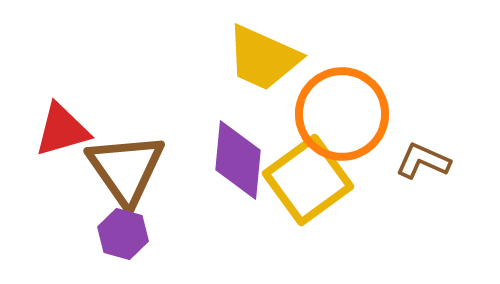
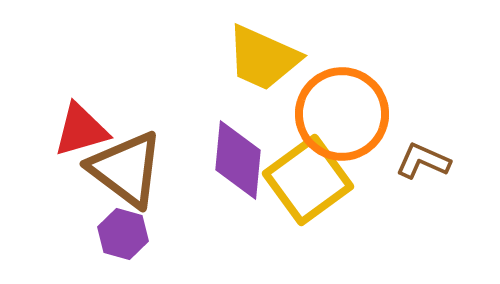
red triangle: moved 19 px right
brown triangle: rotated 18 degrees counterclockwise
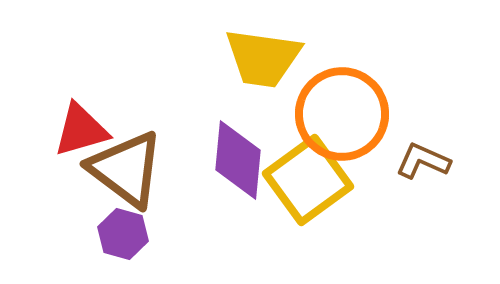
yellow trapezoid: rotated 16 degrees counterclockwise
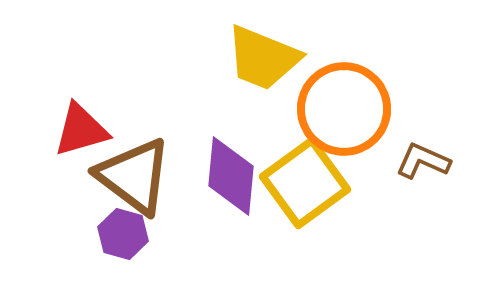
yellow trapezoid: rotated 14 degrees clockwise
orange circle: moved 2 px right, 5 px up
purple diamond: moved 7 px left, 16 px down
brown triangle: moved 8 px right, 7 px down
yellow square: moved 3 px left, 3 px down
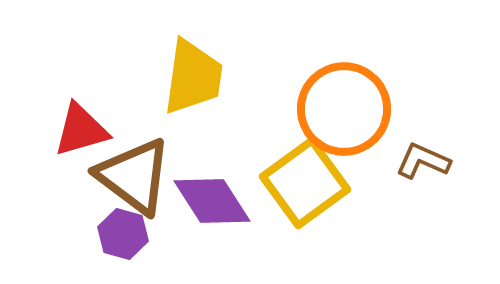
yellow trapezoid: moved 70 px left, 19 px down; rotated 104 degrees counterclockwise
purple diamond: moved 19 px left, 25 px down; rotated 38 degrees counterclockwise
